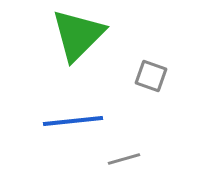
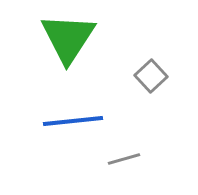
green triangle: moved 10 px left, 3 px down; rotated 12 degrees counterclockwise
gray square: rotated 28 degrees clockwise
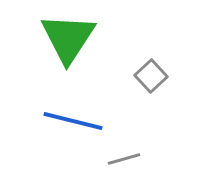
blue line: rotated 20 degrees clockwise
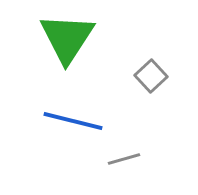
green triangle: moved 1 px left
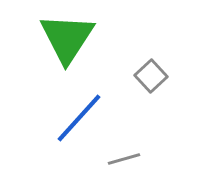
blue line: moved 6 px right, 3 px up; rotated 62 degrees counterclockwise
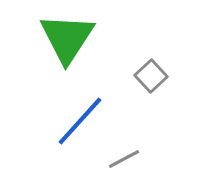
blue line: moved 1 px right, 3 px down
gray line: rotated 12 degrees counterclockwise
